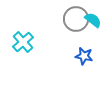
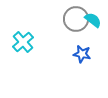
blue star: moved 2 px left, 2 px up
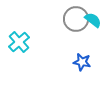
cyan cross: moved 4 px left
blue star: moved 8 px down
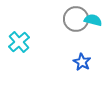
cyan semicircle: rotated 24 degrees counterclockwise
blue star: rotated 18 degrees clockwise
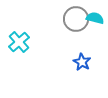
cyan semicircle: moved 2 px right, 2 px up
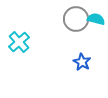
cyan semicircle: moved 1 px right, 1 px down
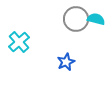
blue star: moved 16 px left; rotated 18 degrees clockwise
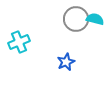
cyan semicircle: moved 1 px left
cyan cross: rotated 20 degrees clockwise
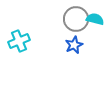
cyan cross: moved 1 px up
blue star: moved 8 px right, 17 px up
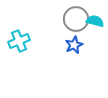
cyan semicircle: moved 2 px down
